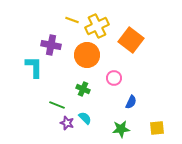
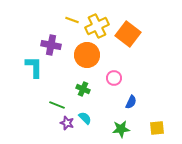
orange square: moved 3 px left, 6 px up
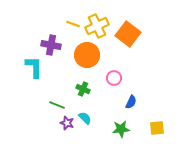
yellow line: moved 1 px right, 4 px down
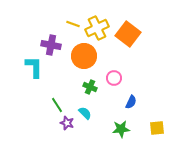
yellow cross: moved 2 px down
orange circle: moved 3 px left, 1 px down
green cross: moved 7 px right, 2 px up
green line: rotated 35 degrees clockwise
cyan semicircle: moved 5 px up
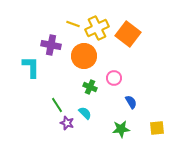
cyan L-shape: moved 3 px left
blue semicircle: rotated 56 degrees counterclockwise
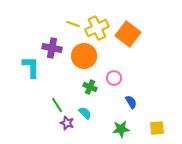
purple cross: moved 1 px right, 3 px down
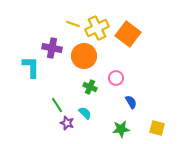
pink circle: moved 2 px right
yellow square: rotated 21 degrees clockwise
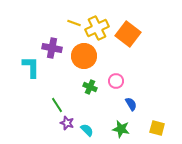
yellow line: moved 1 px right, 1 px up
pink circle: moved 3 px down
blue semicircle: moved 2 px down
cyan semicircle: moved 2 px right, 17 px down
green star: rotated 18 degrees clockwise
